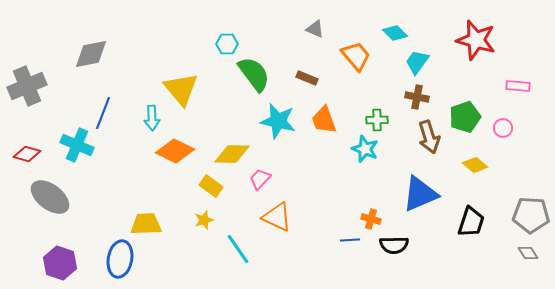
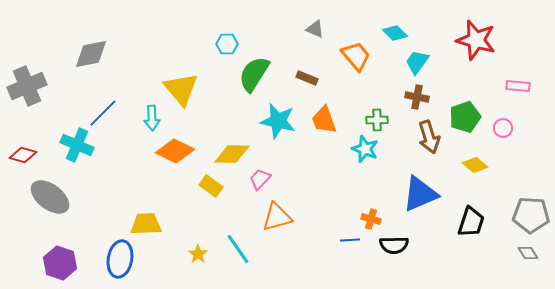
green semicircle at (254, 74): rotated 111 degrees counterclockwise
blue line at (103, 113): rotated 24 degrees clockwise
red diamond at (27, 154): moved 4 px left, 1 px down
orange triangle at (277, 217): rotated 40 degrees counterclockwise
yellow star at (204, 220): moved 6 px left, 34 px down; rotated 18 degrees counterclockwise
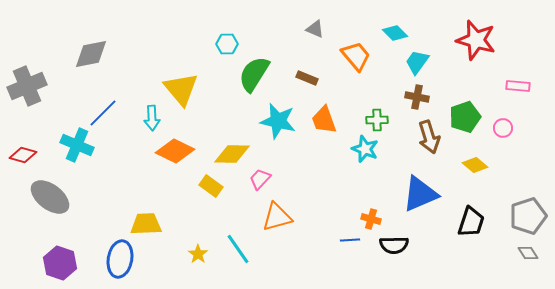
gray pentagon at (531, 215): moved 3 px left, 1 px down; rotated 21 degrees counterclockwise
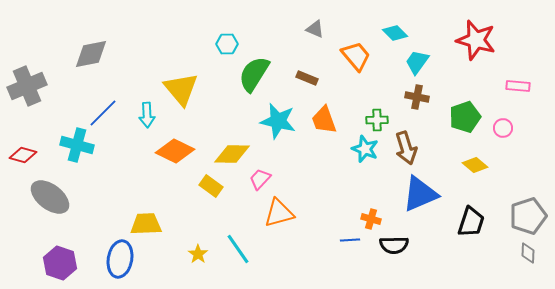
cyan arrow at (152, 118): moved 5 px left, 3 px up
brown arrow at (429, 137): moved 23 px left, 11 px down
cyan cross at (77, 145): rotated 8 degrees counterclockwise
orange triangle at (277, 217): moved 2 px right, 4 px up
gray diamond at (528, 253): rotated 35 degrees clockwise
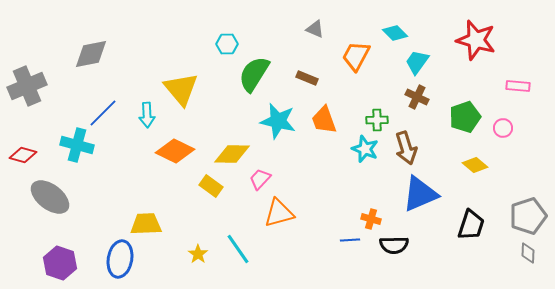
orange trapezoid at (356, 56): rotated 112 degrees counterclockwise
brown cross at (417, 97): rotated 15 degrees clockwise
black trapezoid at (471, 222): moved 3 px down
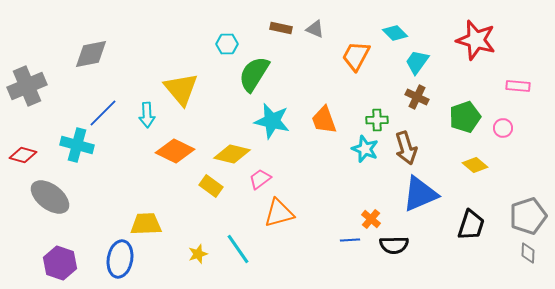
brown rectangle at (307, 78): moved 26 px left, 50 px up; rotated 10 degrees counterclockwise
cyan star at (278, 121): moved 6 px left
yellow diamond at (232, 154): rotated 12 degrees clockwise
pink trapezoid at (260, 179): rotated 10 degrees clockwise
orange cross at (371, 219): rotated 24 degrees clockwise
yellow star at (198, 254): rotated 18 degrees clockwise
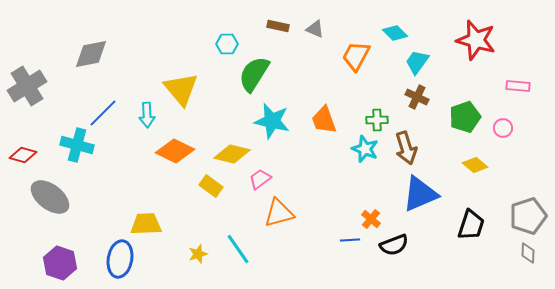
brown rectangle at (281, 28): moved 3 px left, 2 px up
gray cross at (27, 86): rotated 9 degrees counterclockwise
black semicircle at (394, 245): rotated 20 degrees counterclockwise
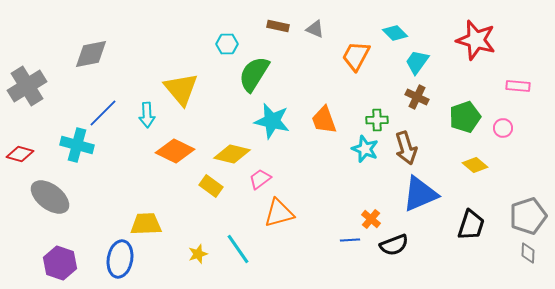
red diamond at (23, 155): moved 3 px left, 1 px up
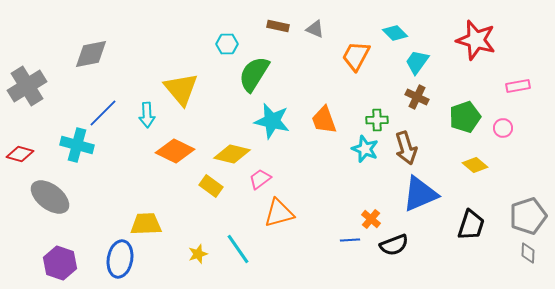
pink rectangle at (518, 86): rotated 15 degrees counterclockwise
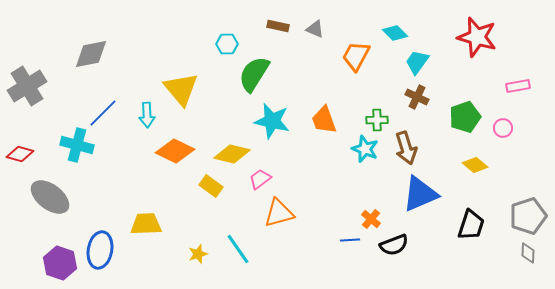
red star at (476, 40): moved 1 px right, 3 px up
blue ellipse at (120, 259): moved 20 px left, 9 px up
